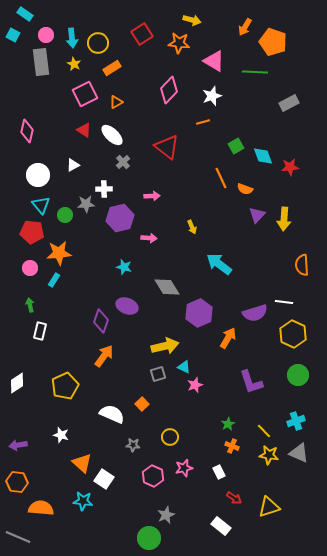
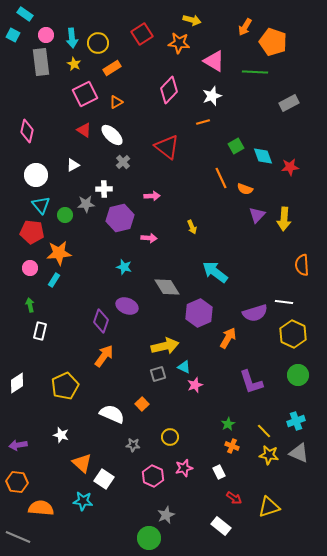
white circle at (38, 175): moved 2 px left
cyan arrow at (219, 264): moved 4 px left, 8 px down
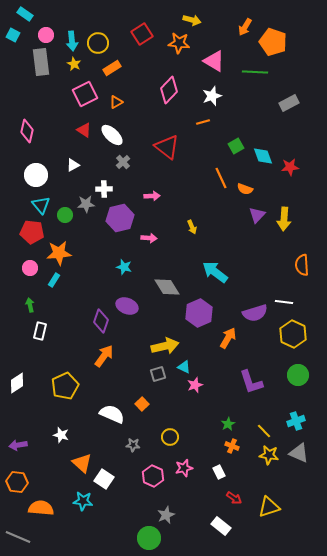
cyan arrow at (72, 38): moved 3 px down
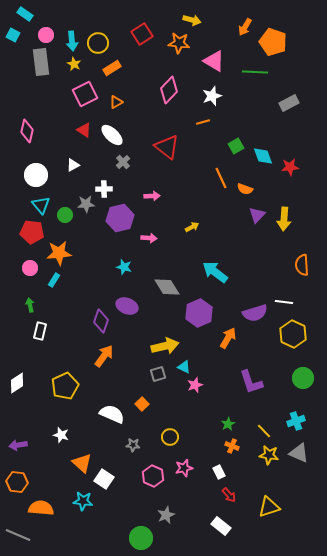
yellow arrow at (192, 227): rotated 96 degrees counterclockwise
green circle at (298, 375): moved 5 px right, 3 px down
red arrow at (234, 498): moved 5 px left, 3 px up; rotated 14 degrees clockwise
gray line at (18, 537): moved 2 px up
green circle at (149, 538): moved 8 px left
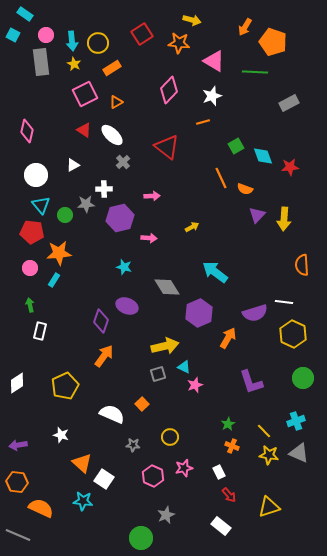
orange semicircle at (41, 508): rotated 20 degrees clockwise
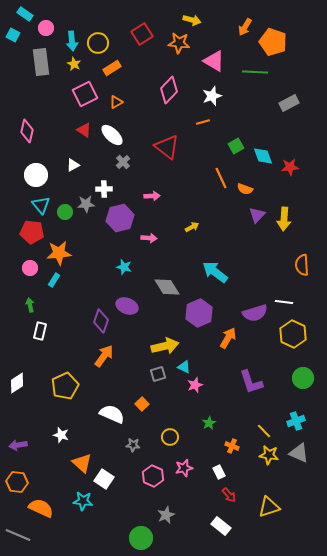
pink circle at (46, 35): moved 7 px up
green circle at (65, 215): moved 3 px up
green star at (228, 424): moved 19 px left, 1 px up
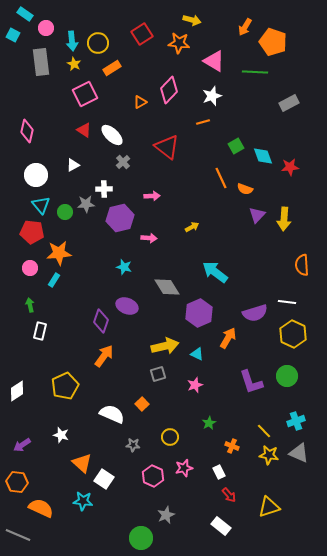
orange triangle at (116, 102): moved 24 px right
white line at (284, 302): moved 3 px right
cyan triangle at (184, 367): moved 13 px right, 13 px up
green circle at (303, 378): moved 16 px left, 2 px up
white diamond at (17, 383): moved 8 px down
purple arrow at (18, 445): moved 4 px right; rotated 24 degrees counterclockwise
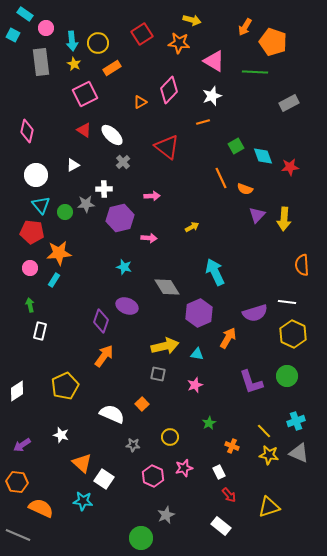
cyan arrow at (215, 272): rotated 28 degrees clockwise
cyan triangle at (197, 354): rotated 16 degrees counterclockwise
gray square at (158, 374): rotated 28 degrees clockwise
